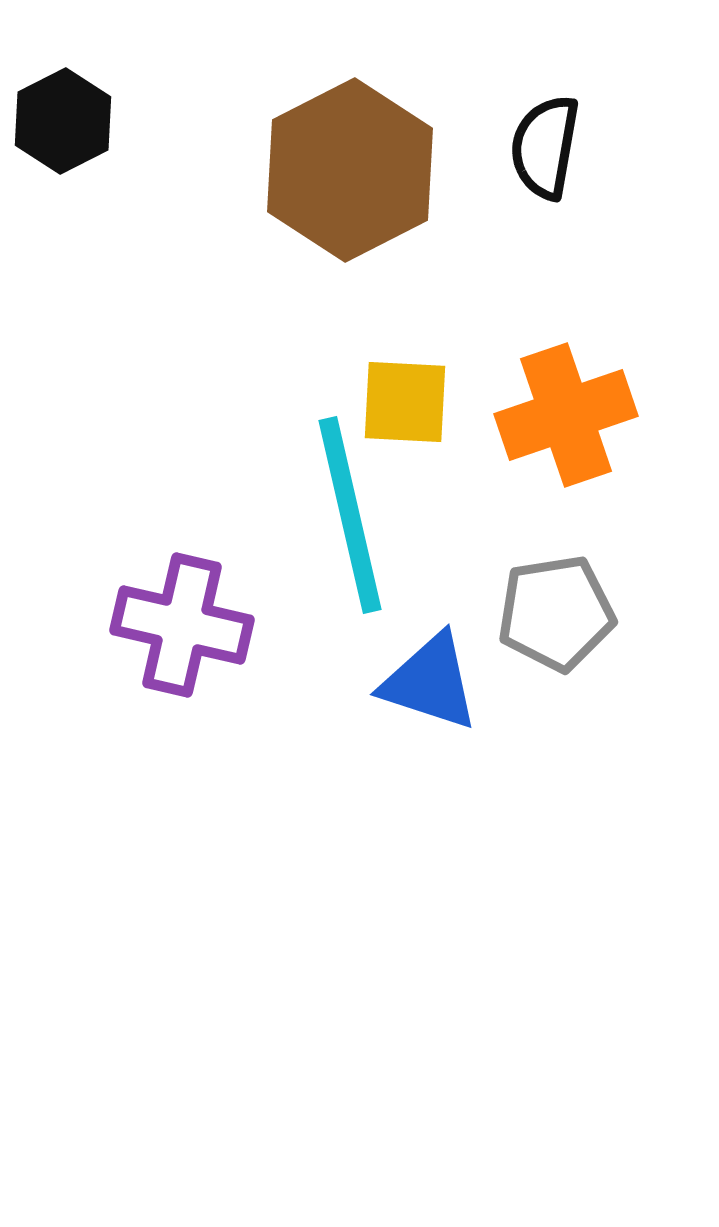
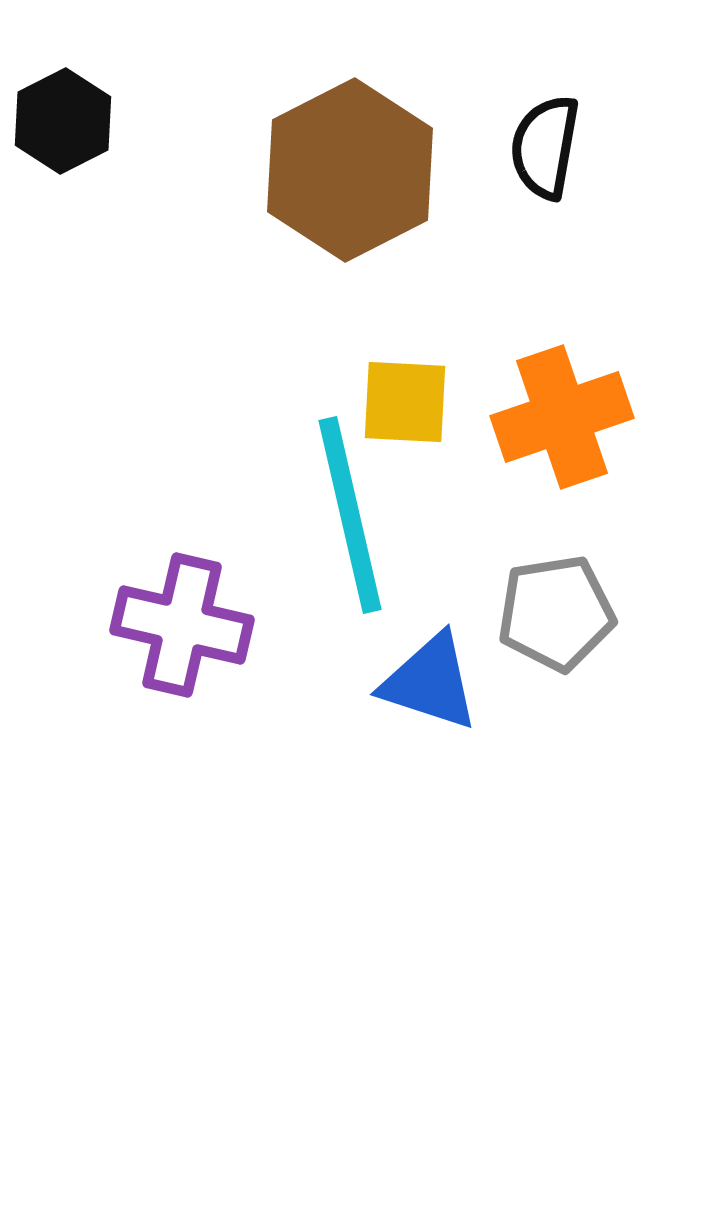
orange cross: moved 4 px left, 2 px down
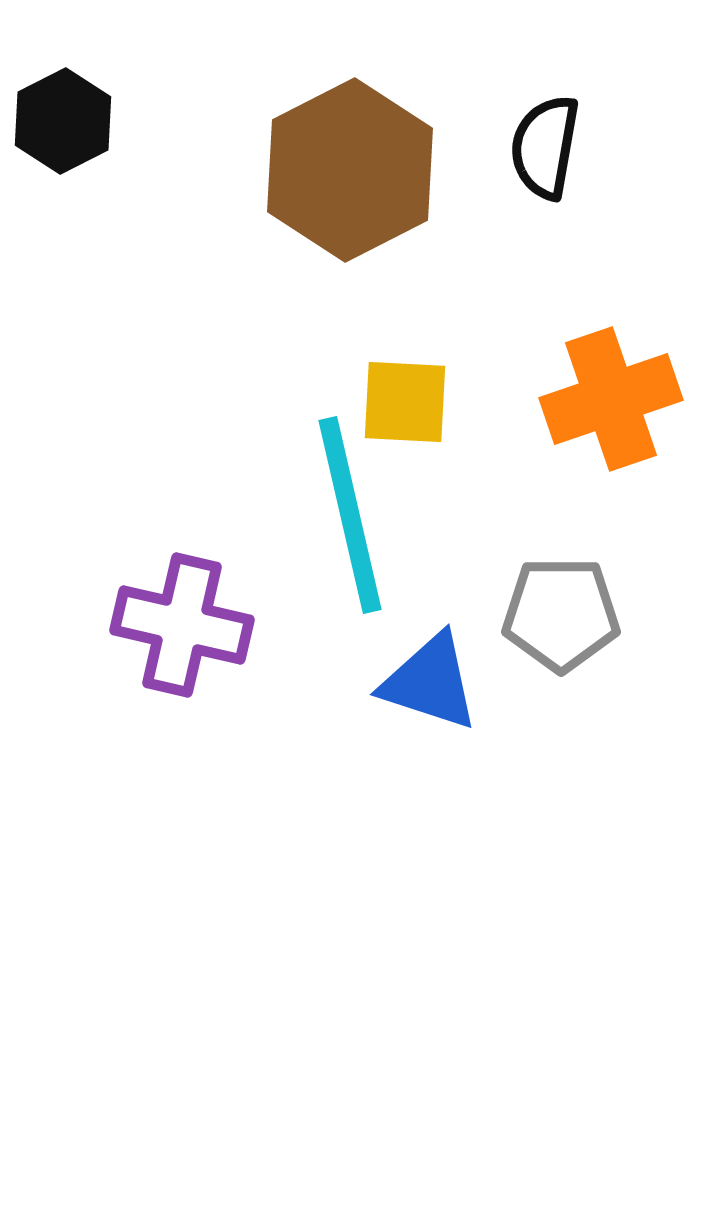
orange cross: moved 49 px right, 18 px up
gray pentagon: moved 5 px right, 1 px down; rotated 9 degrees clockwise
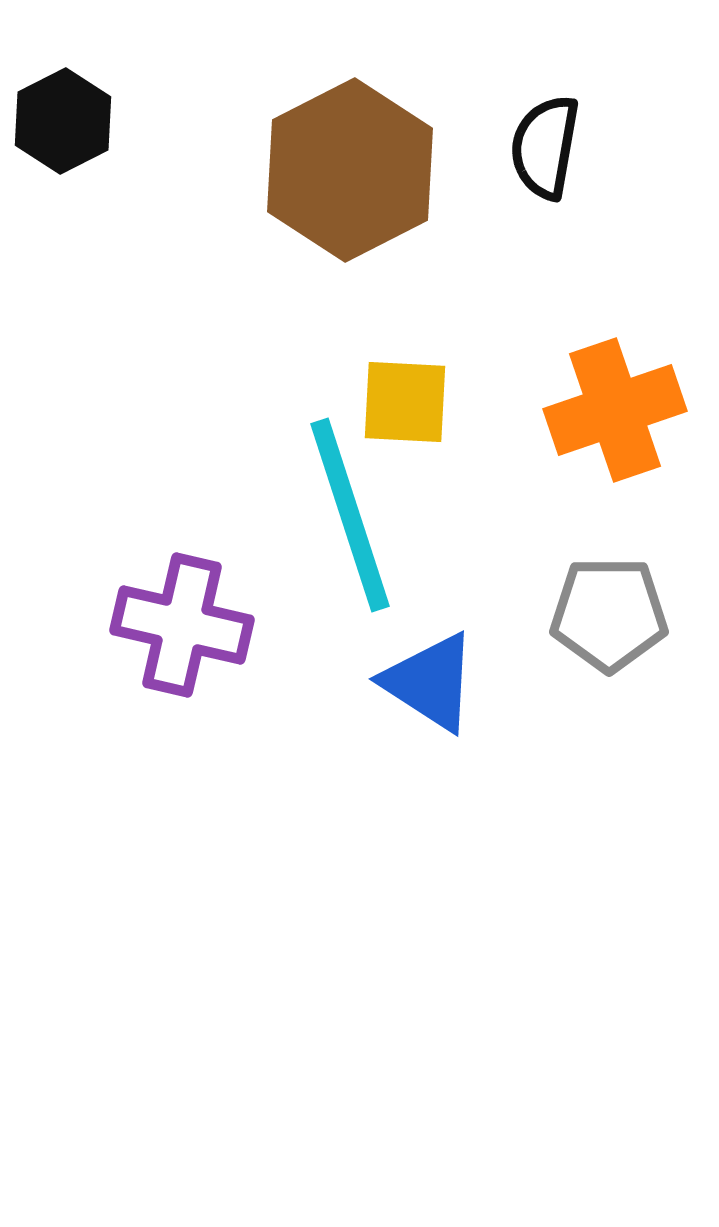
orange cross: moved 4 px right, 11 px down
cyan line: rotated 5 degrees counterclockwise
gray pentagon: moved 48 px right
blue triangle: rotated 15 degrees clockwise
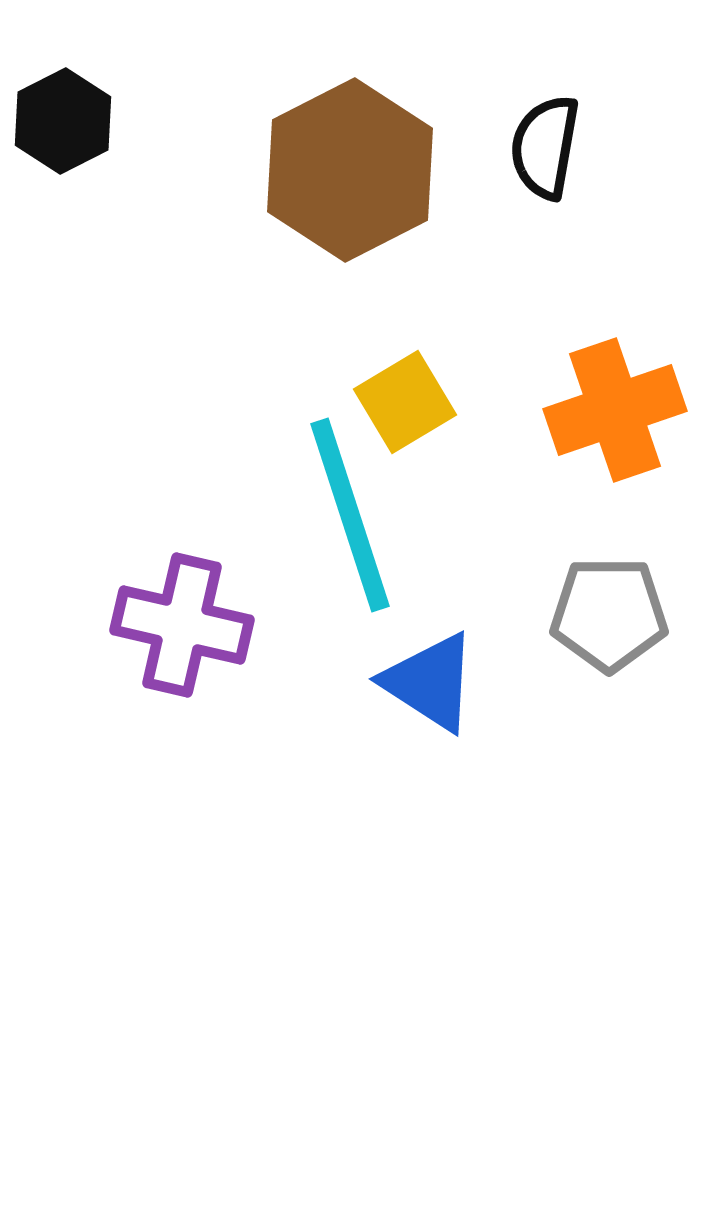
yellow square: rotated 34 degrees counterclockwise
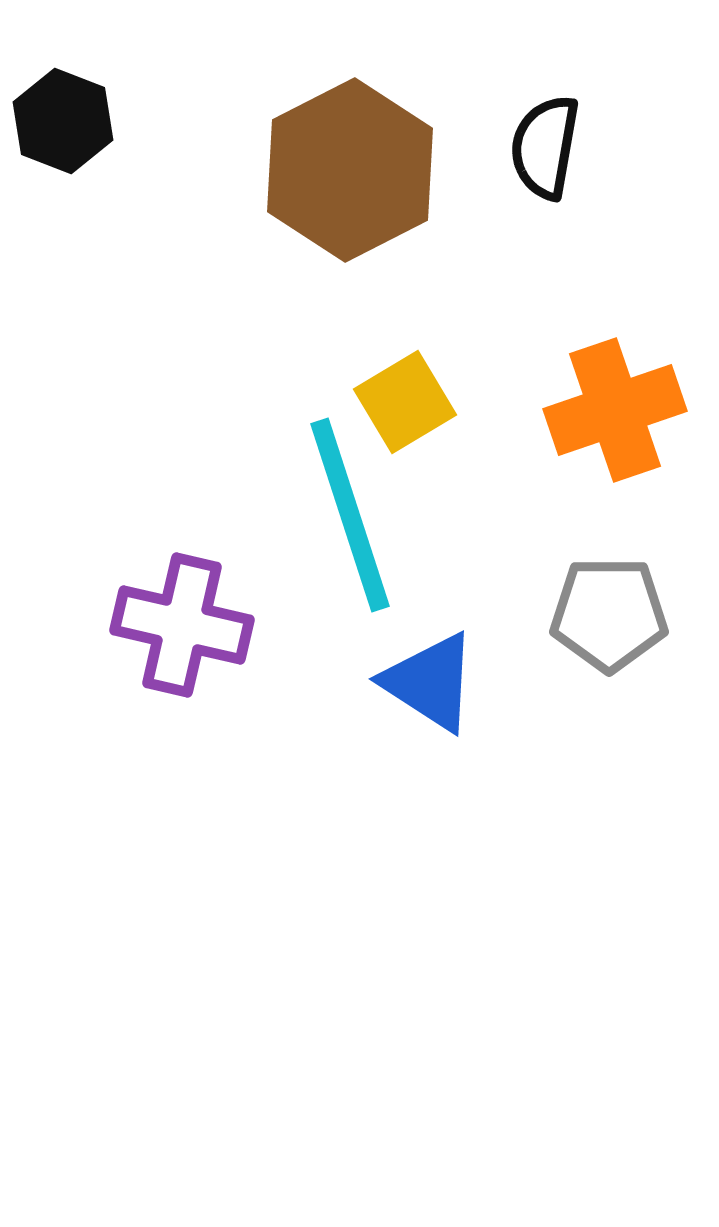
black hexagon: rotated 12 degrees counterclockwise
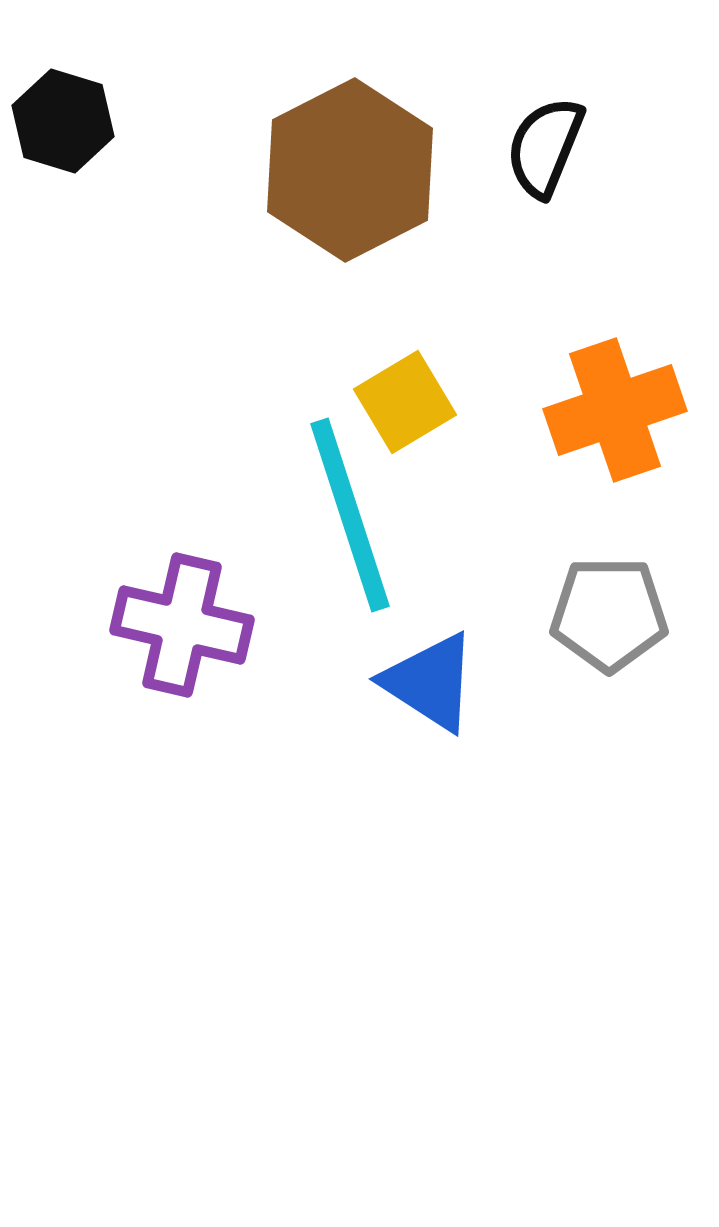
black hexagon: rotated 4 degrees counterclockwise
black semicircle: rotated 12 degrees clockwise
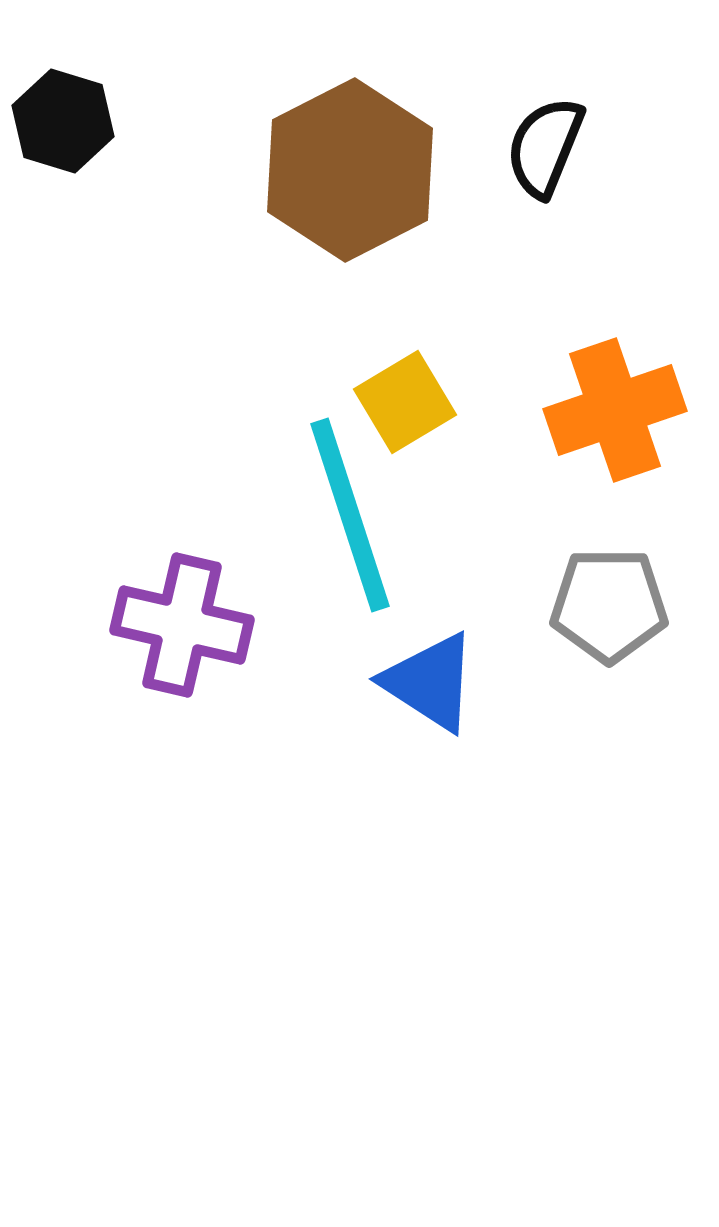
gray pentagon: moved 9 px up
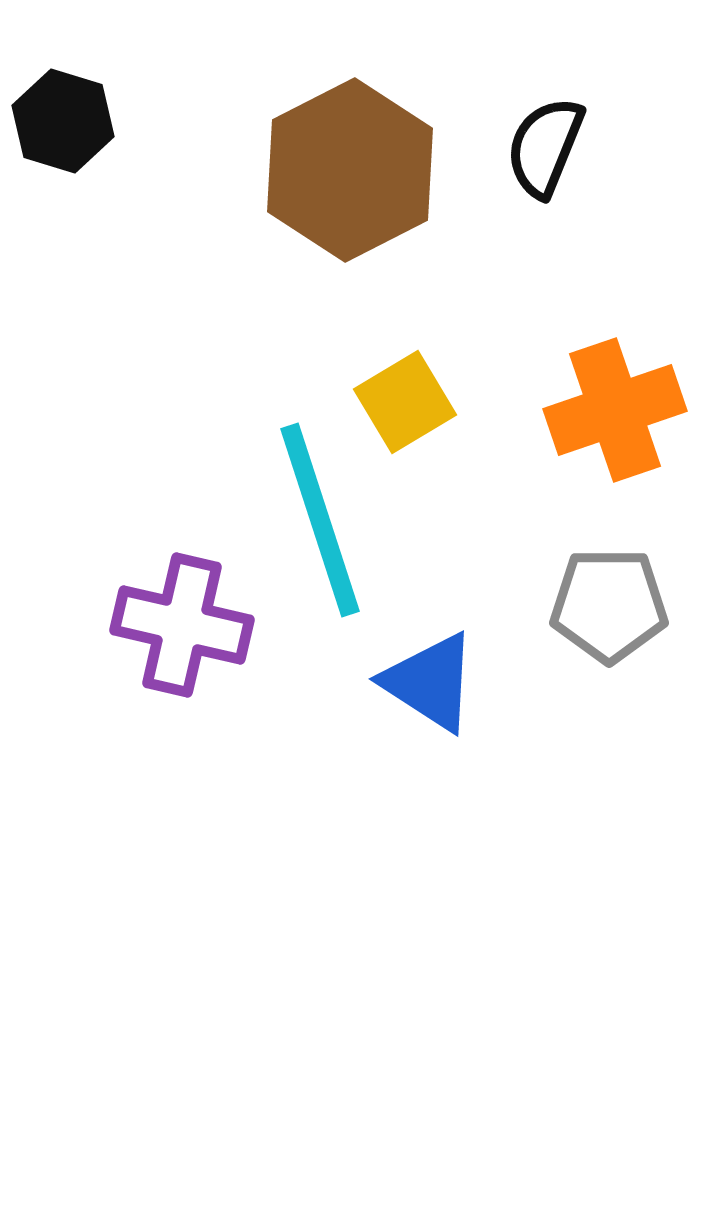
cyan line: moved 30 px left, 5 px down
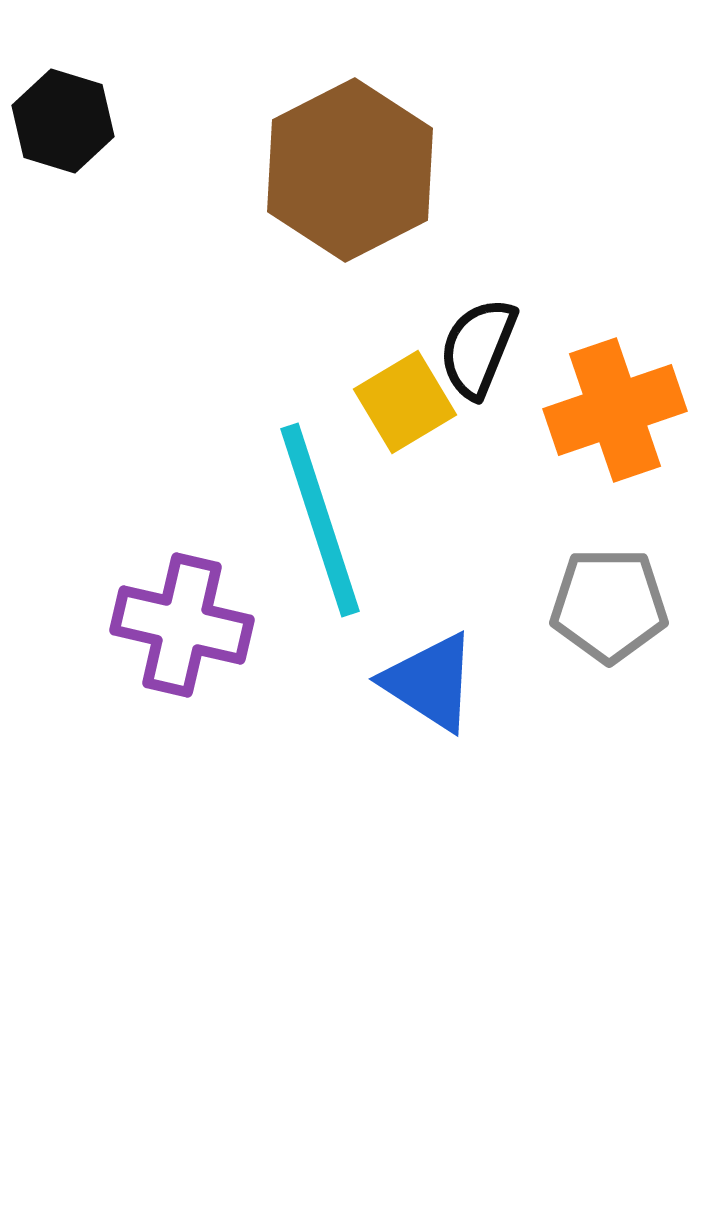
black semicircle: moved 67 px left, 201 px down
